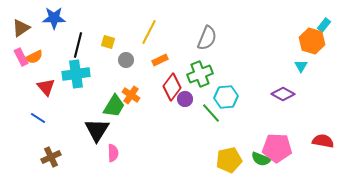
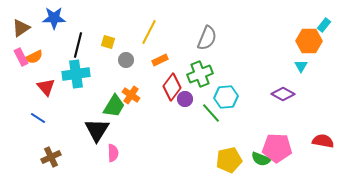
orange hexagon: moved 3 px left; rotated 15 degrees counterclockwise
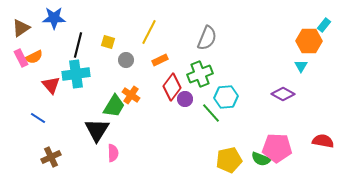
pink rectangle: moved 1 px down
red triangle: moved 5 px right, 2 px up
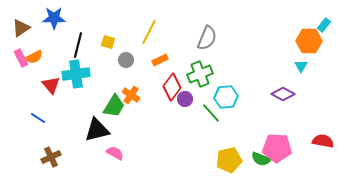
black triangle: rotated 44 degrees clockwise
pink semicircle: moved 2 px right; rotated 60 degrees counterclockwise
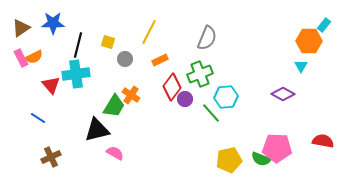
blue star: moved 1 px left, 5 px down
gray circle: moved 1 px left, 1 px up
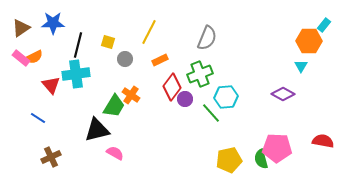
pink rectangle: rotated 24 degrees counterclockwise
green semicircle: rotated 54 degrees clockwise
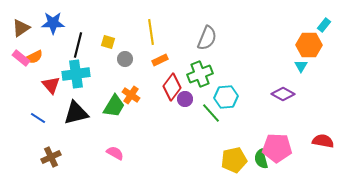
yellow line: moved 2 px right; rotated 35 degrees counterclockwise
orange hexagon: moved 4 px down
black triangle: moved 21 px left, 17 px up
yellow pentagon: moved 5 px right
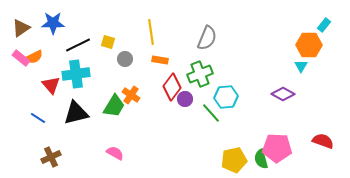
black line: rotated 50 degrees clockwise
orange rectangle: rotated 35 degrees clockwise
red semicircle: rotated 10 degrees clockwise
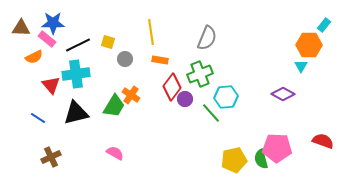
brown triangle: rotated 36 degrees clockwise
pink rectangle: moved 26 px right, 19 px up
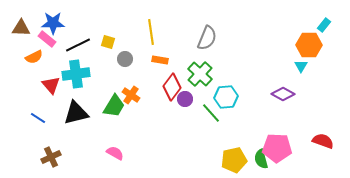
green cross: rotated 25 degrees counterclockwise
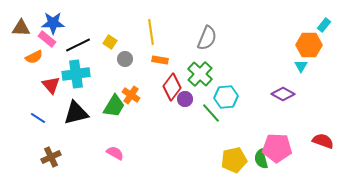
yellow square: moved 2 px right; rotated 16 degrees clockwise
